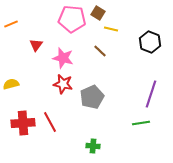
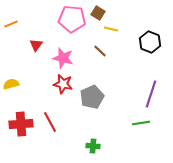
red cross: moved 2 px left, 1 px down
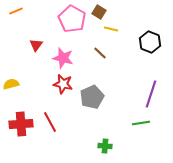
brown square: moved 1 px right, 1 px up
pink pentagon: rotated 24 degrees clockwise
orange line: moved 5 px right, 13 px up
brown line: moved 2 px down
green cross: moved 12 px right
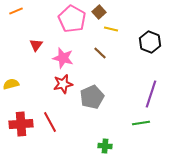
brown square: rotated 16 degrees clockwise
red star: rotated 24 degrees counterclockwise
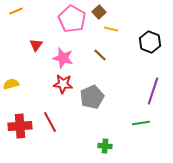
brown line: moved 2 px down
red star: rotated 18 degrees clockwise
purple line: moved 2 px right, 3 px up
red cross: moved 1 px left, 2 px down
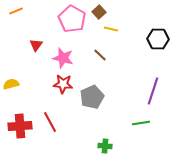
black hexagon: moved 8 px right, 3 px up; rotated 20 degrees counterclockwise
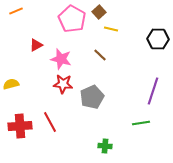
red triangle: rotated 24 degrees clockwise
pink star: moved 2 px left, 1 px down
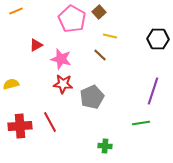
yellow line: moved 1 px left, 7 px down
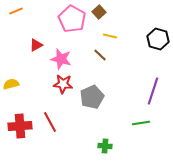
black hexagon: rotated 15 degrees clockwise
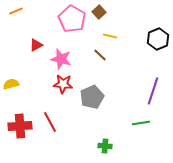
black hexagon: rotated 20 degrees clockwise
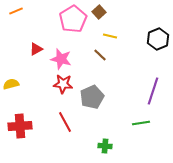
pink pentagon: moved 1 px right; rotated 12 degrees clockwise
red triangle: moved 4 px down
red line: moved 15 px right
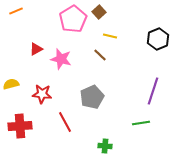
red star: moved 21 px left, 10 px down
